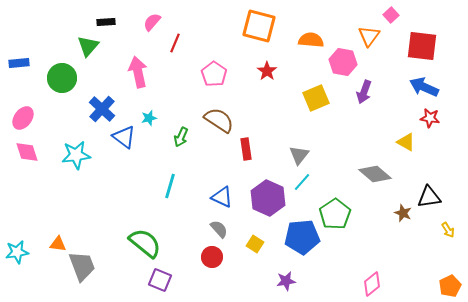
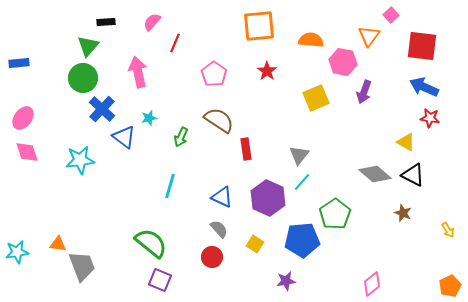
orange square at (259, 26): rotated 20 degrees counterclockwise
green circle at (62, 78): moved 21 px right
cyan star at (76, 155): moved 4 px right, 5 px down
black triangle at (429, 197): moved 16 px left, 22 px up; rotated 35 degrees clockwise
blue pentagon at (302, 237): moved 3 px down
green semicircle at (145, 243): moved 6 px right
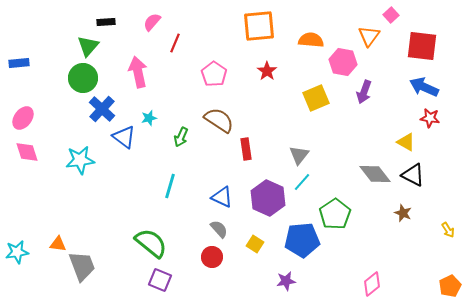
gray diamond at (375, 174): rotated 12 degrees clockwise
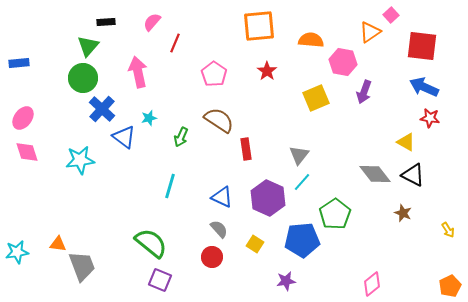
orange triangle at (369, 36): moved 1 px right, 4 px up; rotated 20 degrees clockwise
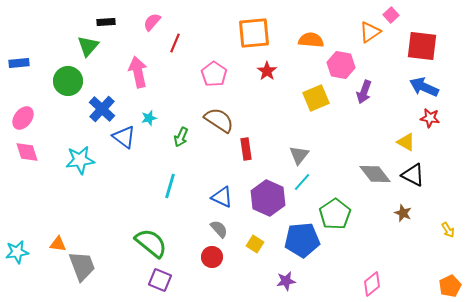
orange square at (259, 26): moved 5 px left, 7 px down
pink hexagon at (343, 62): moved 2 px left, 3 px down
green circle at (83, 78): moved 15 px left, 3 px down
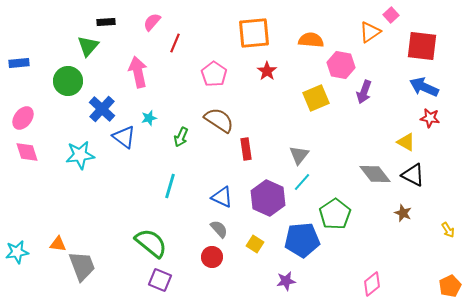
cyan star at (80, 160): moved 5 px up
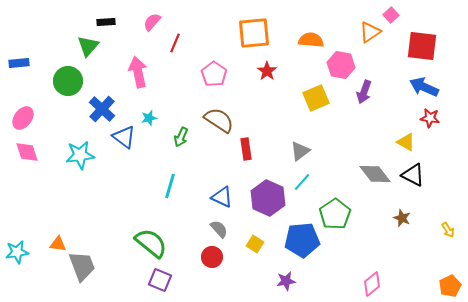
gray triangle at (299, 155): moved 1 px right, 4 px up; rotated 15 degrees clockwise
brown star at (403, 213): moved 1 px left, 5 px down
